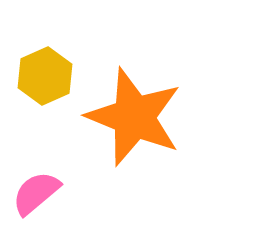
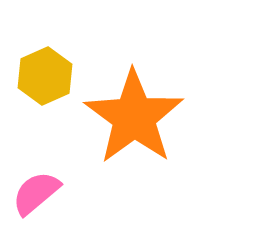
orange star: rotated 14 degrees clockwise
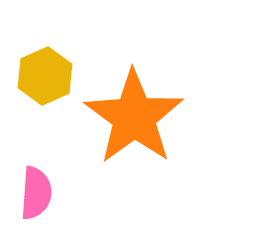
pink semicircle: rotated 134 degrees clockwise
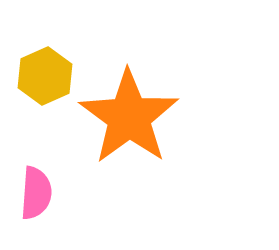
orange star: moved 5 px left
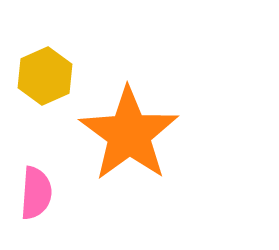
orange star: moved 17 px down
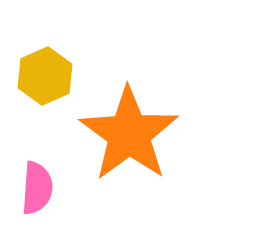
pink semicircle: moved 1 px right, 5 px up
